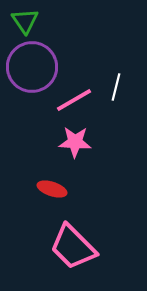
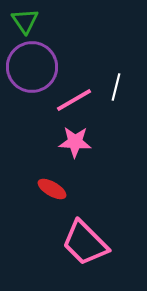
red ellipse: rotated 12 degrees clockwise
pink trapezoid: moved 12 px right, 4 px up
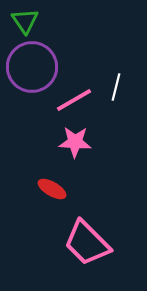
pink trapezoid: moved 2 px right
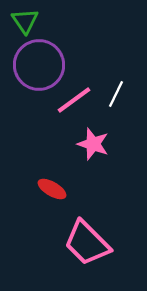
purple circle: moved 7 px right, 2 px up
white line: moved 7 px down; rotated 12 degrees clockwise
pink line: rotated 6 degrees counterclockwise
pink star: moved 18 px right, 2 px down; rotated 16 degrees clockwise
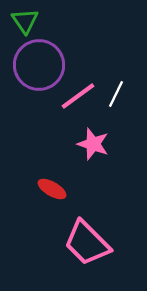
pink line: moved 4 px right, 4 px up
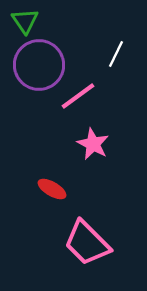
white line: moved 40 px up
pink star: rotated 8 degrees clockwise
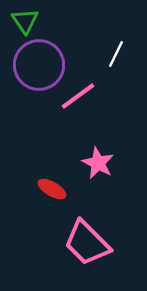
pink star: moved 5 px right, 19 px down
